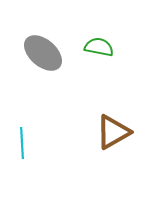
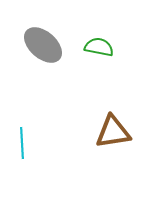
gray ellipse: moved 8 px up
brown triangle: rotated 21 degrees clockwise
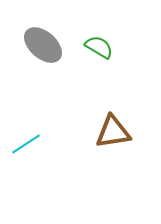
green semicircle: rotated 20 degrees clockwise
cyan line: moved 4 px right, 1 px down; rotated 60 degrees clockwise
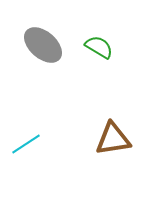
brown triangle: moved 7 px down
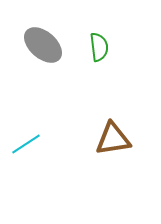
green semicircle: rotated 52 degrees clockwise
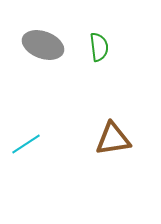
gray ellipse: rotated 21 degrees counterclockwise
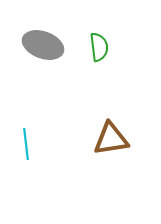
brown triangle: moved 2 px left
cyan line: rotated 64 degrees counterclockwise
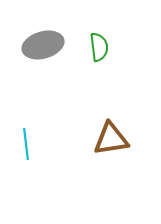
gray ellipse: rotated 36 degrees counterclockwise
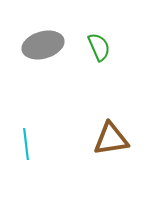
green semicircle: rotated 16 degrees counterclockwise
